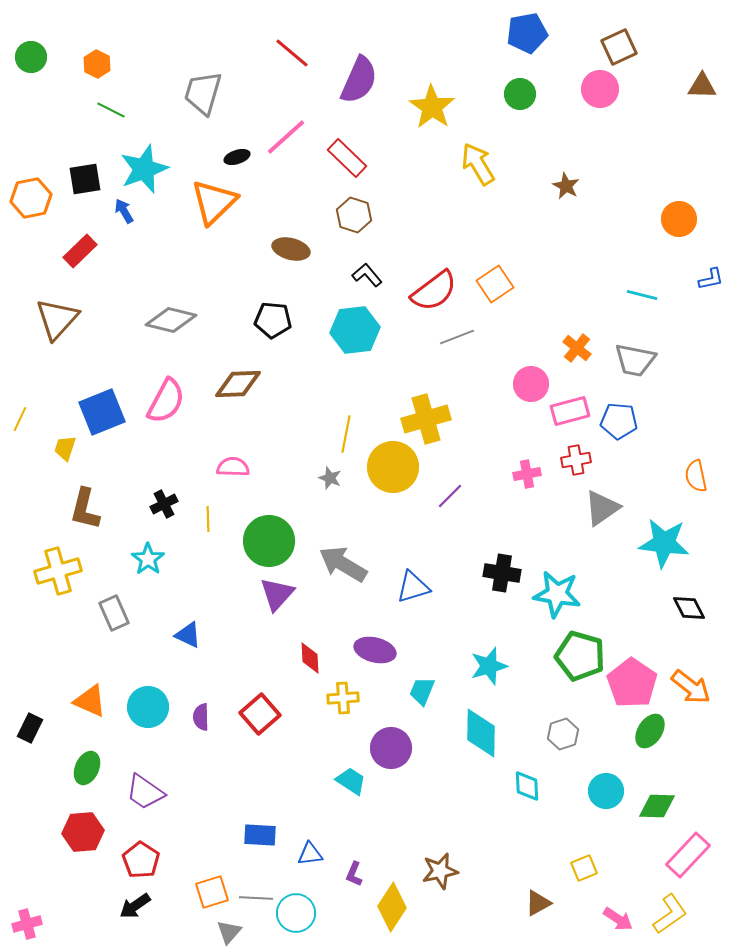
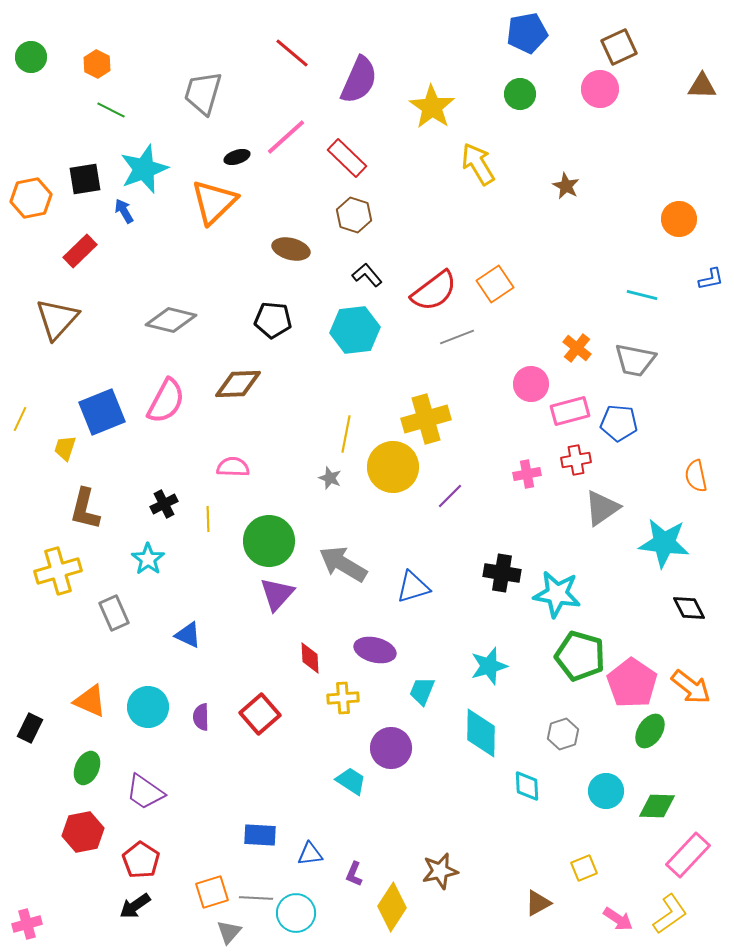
blue pentagon at (619, 421): moved 2 px down
red hexagon at (83, 832): rotated 6 degrees counterclockwise
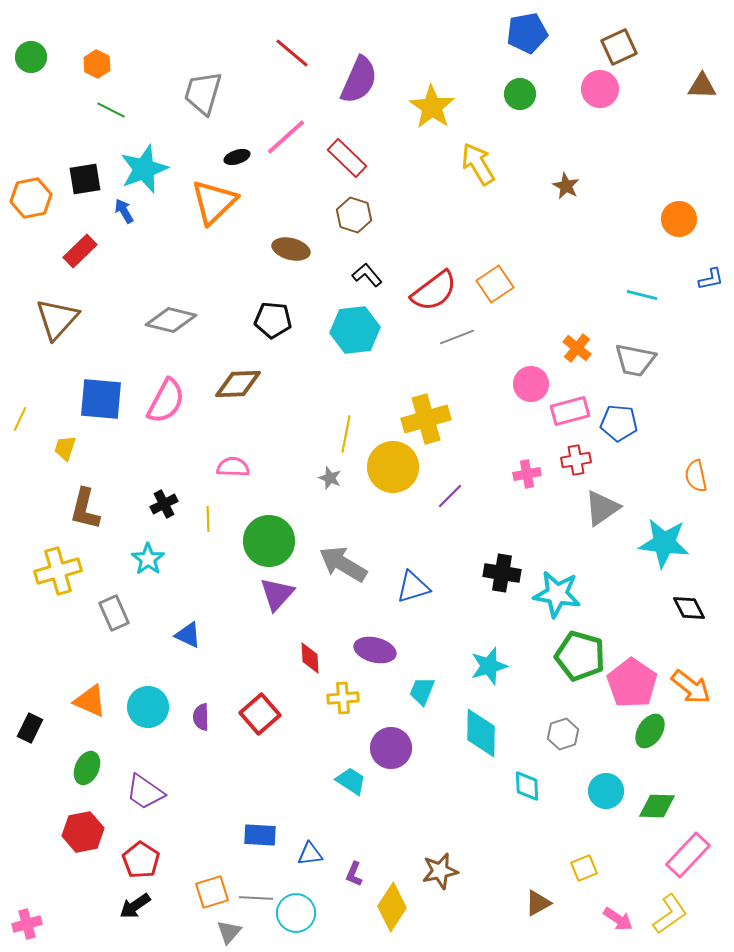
blue square at (102, 412): moved 1 px left, 13 px up; rotated 27 degrees clockwise
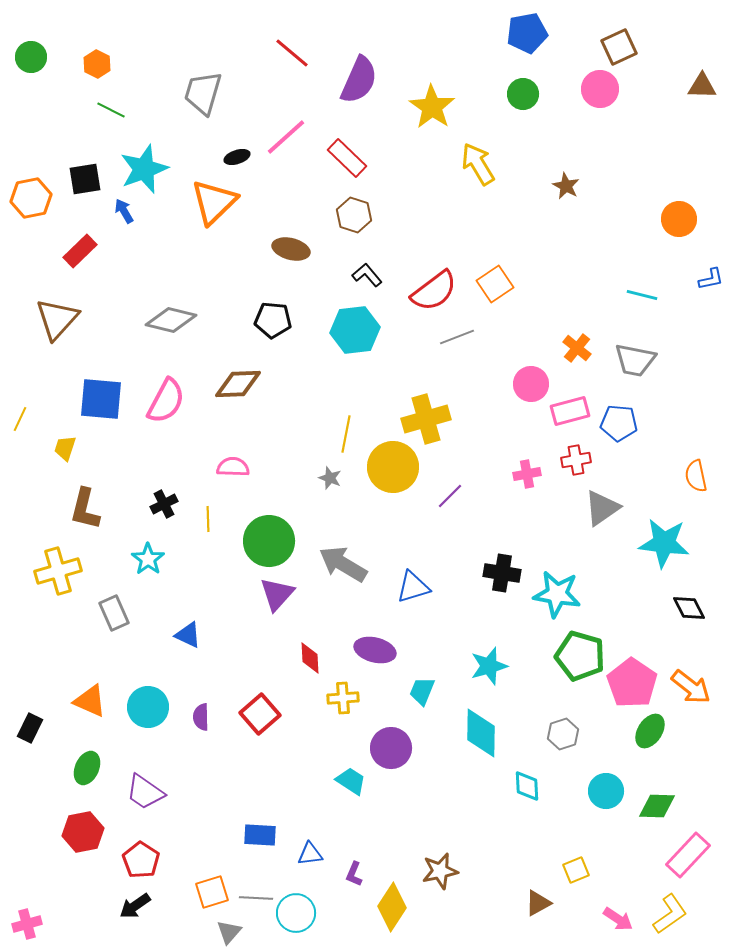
green circle at (520, 94): moved 3 px right
yellow square at (584, 868): moved 8 px left, 2 px down
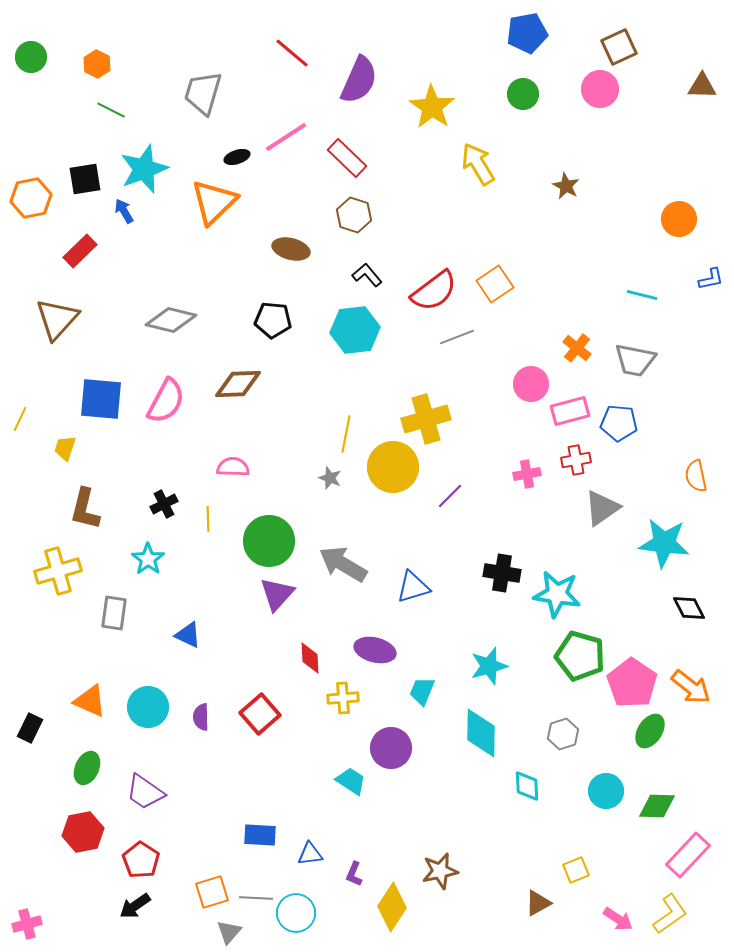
pink line at (286, 137): rotated 9 degrees clockwise
gray rectangle at (114, 613): rotated 32 degrees clockwise
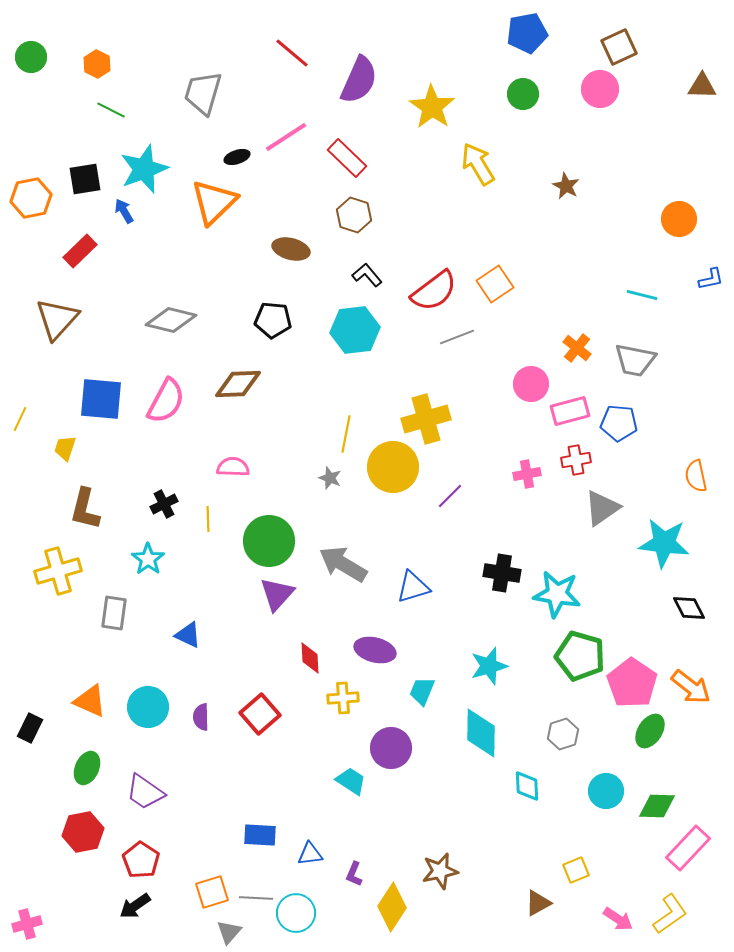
pink rectangle at (688, 855): moved 7 px up
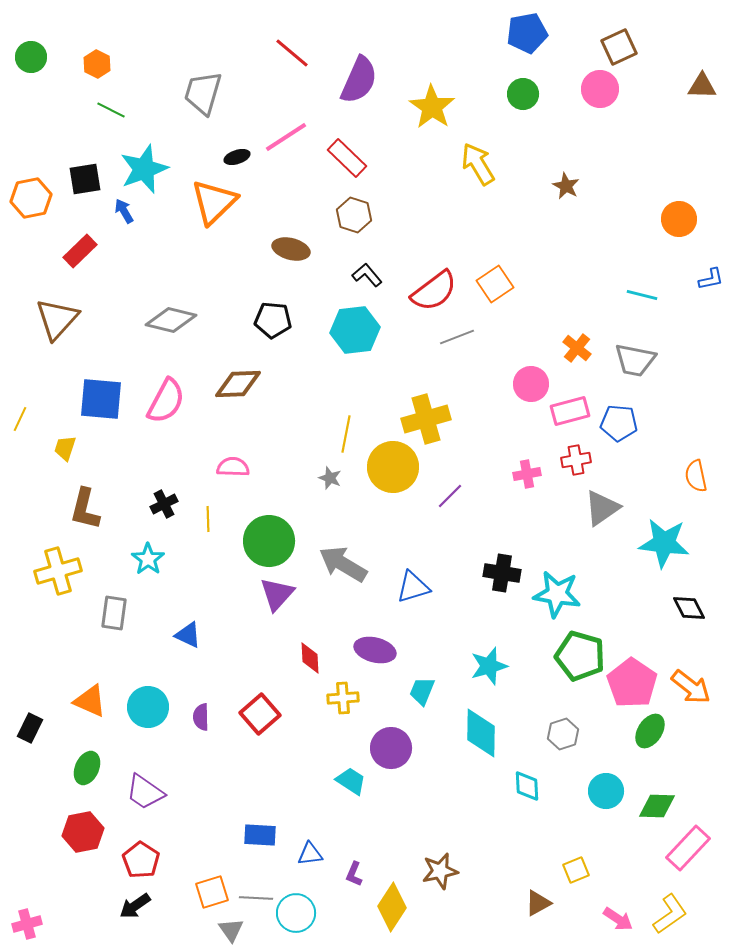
gray triangle at (229, 932): moved 2 px right, 2 px up; rotated 16 degrees counterclockwise
